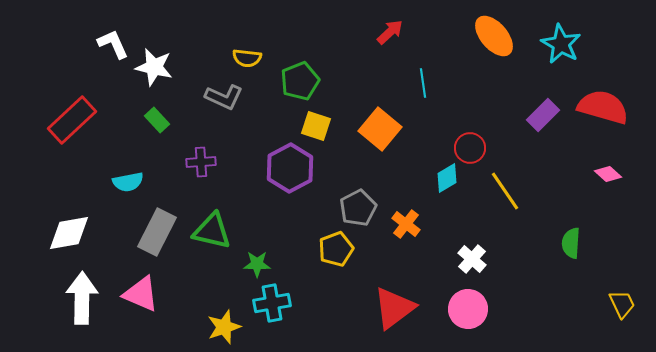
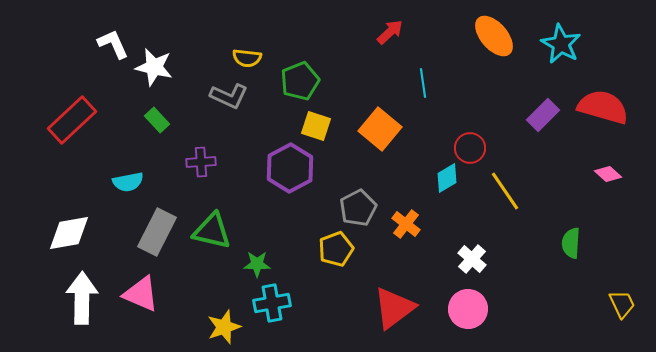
gray L-shape: moved 5 px right, 1 px up
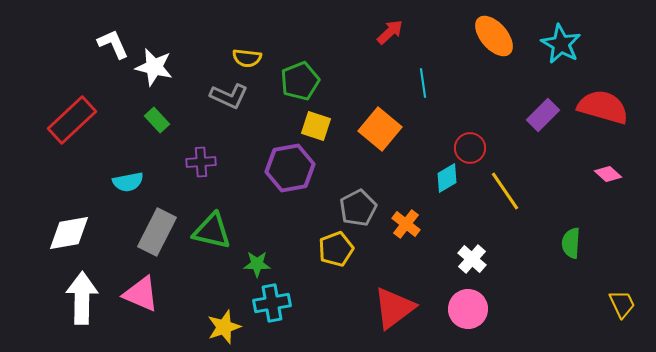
purple hexagon: rotated 18 degrees clockwise
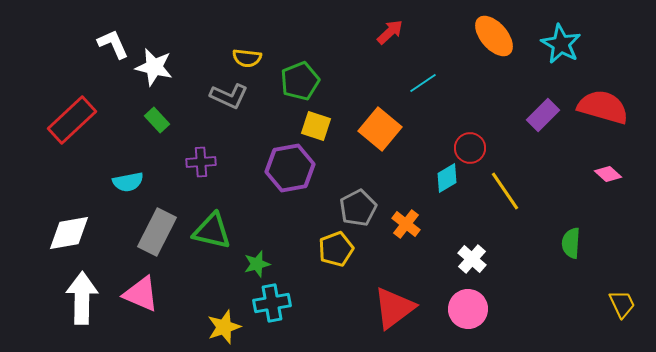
cyan line: rotated 64 degrees clockwise
green star: rotated 16 degrees counterclockwise
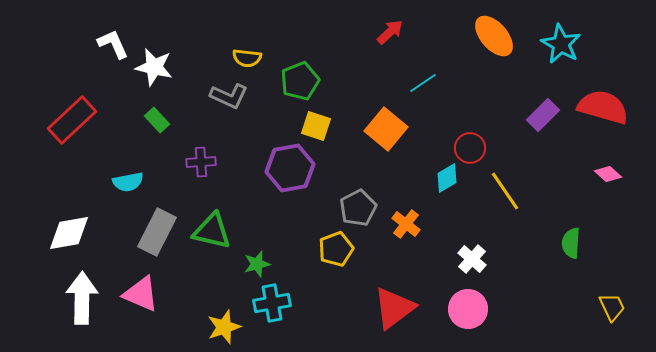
orange square: moved 6 px right
yellow trapezoid: moved 10 px left, 3 px down
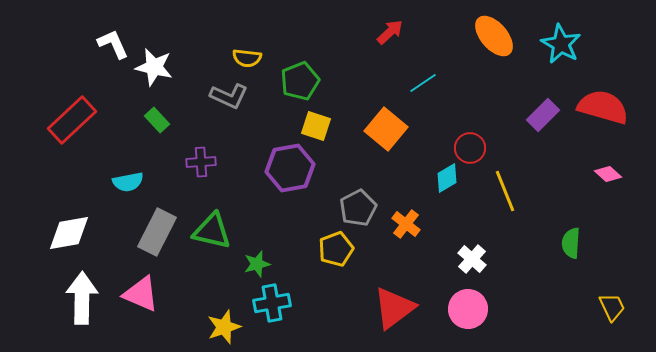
yellow line: rotated 12 degrees clockwise
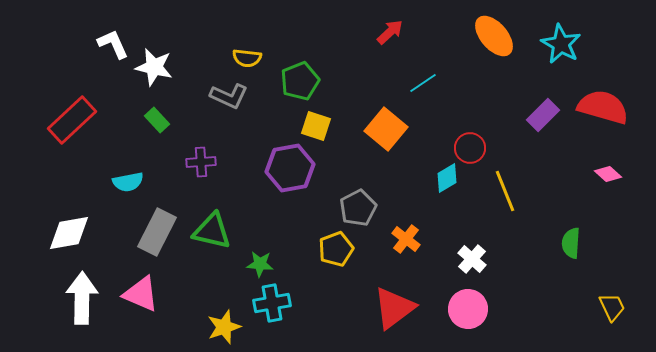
orange cross: moved 15 px down
green star: moved 3 px right; rotated 20 degrees clockwise
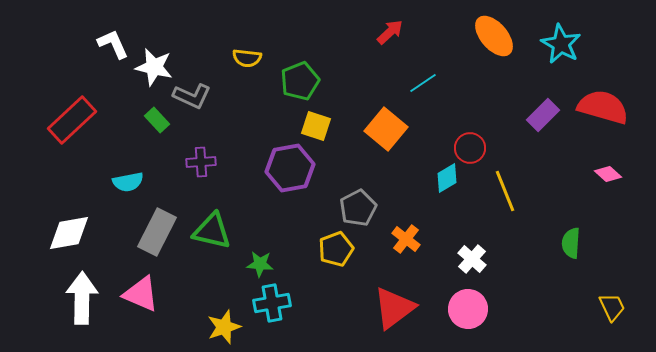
gray L-shape: moved 37 px left
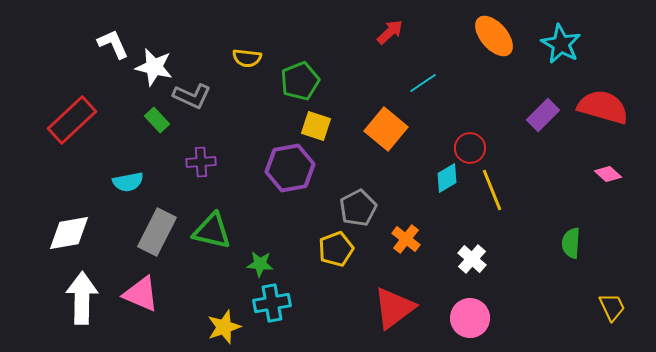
yellow line: moved 13 px left, 1 px up
pink circle: moved 2 px right, 9 px down
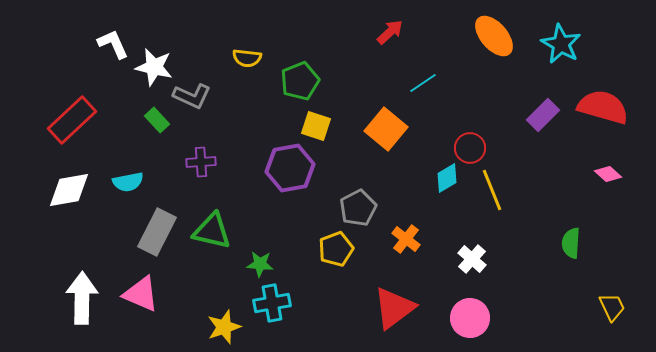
white diamond: moved 43 px up
